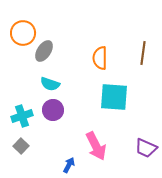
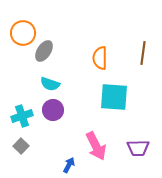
purple trapezoid: moved 8 px left; rotated 25 degrees counterclockwise
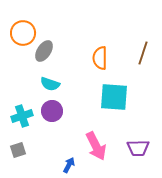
brown line: rotated 10 degrees clockwise
purple circle: moved 1 px left, 1 px down
gray square: moved 3 px left, 4 px down; rotated 28 degrees clockwise
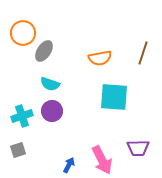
orange semicircle: rotated 100 degrees counterclockwise
pink arrow: moved 6 px right, 14 px down
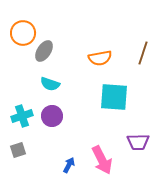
purple circle: moved 5 px down
purple trapezoid: moved 6 px up
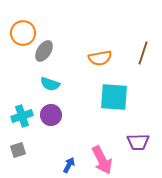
purple circle: moved 1 px left, 1 px up
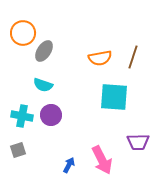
brown line: moved 10 px left, 4 px down
cyan semicircle: moved 7 px left, 1 px down
cyan cross: rotated 30 degrees clockwise
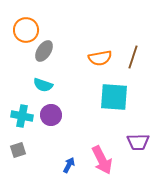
orange circle: moved 3 px right, 3 px up
